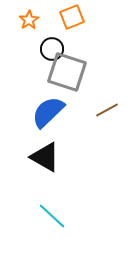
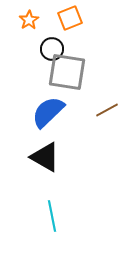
orange square: moved 2 px left, 1 px down
gray square: rotated 9 degrees counterclockwise
cyan line: rotated 36 degrees clockwise
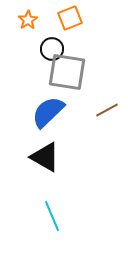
orange star: moved 1 px left
cyan line: rotated 12 degrees counterclockwise
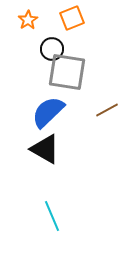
orange square: moved 2 px right
black triangle: moved 8 px up
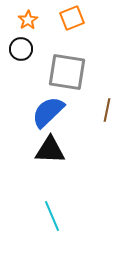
black circle: moved 31 px left
brown line: rotated 50 degrees counterclockwise
black triangle: moved 5 px right, 1 px down; rotated 28 degrees counterclockwise
